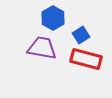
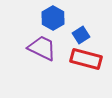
purple trapezoid: rotated 16 degrees clockwise
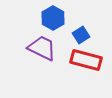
red rectangle: moved 1 px down
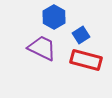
blue hexagon: moved 1 px right, 1 px up
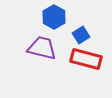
purple trapezoid: rotated 12 degrees counterclockwise
red rectangle: moved 1 px up
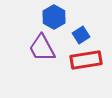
purple trapezoid: rotated 132 degrees counterclockwise
red rectangle: moved 1 px down; rotated 24 degrees counterclockwise
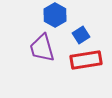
blue hexagon: moved 1 px right, 2 px up
purple trapezoid: rotated 12 degrees clockwise
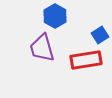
blue hexagon: moved 1 px down
blue square: moved 19 px right
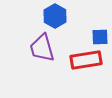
blue square: moved 2 px down; rotated 30 degrees clockwise
